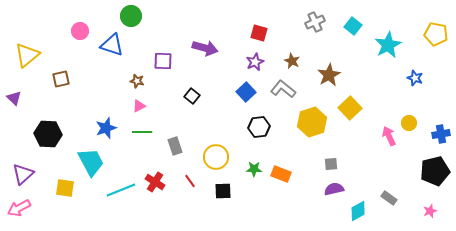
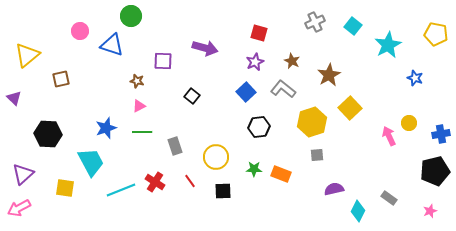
gray square at (331, 164): moved 14 px left, 9 px up
cyan diamond at (358, 211): rotated 35 degrees counterclockwise
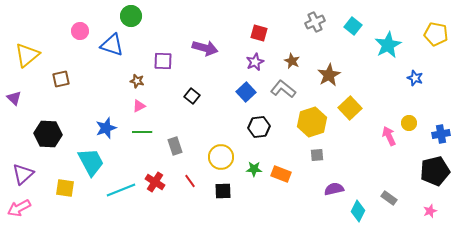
yellow circle at (216, 157): moved 5 px right
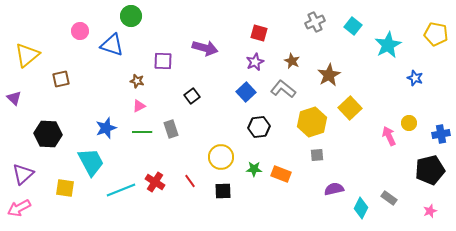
black square at (192, 96): rotated 14 degrees clockwise
gray rectangle at (175, 146): moved 4 px left, 17 px up
black pentagon at (435, 171): moved 5 px left, 1 px up
cyan diamond at (358, 211): moved 3 px right, 3 px up
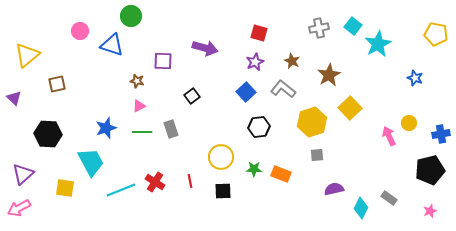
gray cross at (315, 22): moved 4 px right, 6 px down; rotated 12 degrees clockwise
cyan star at (388, 45): moved 10 px left, 1 px up
brown square at (61, 79): moved 4 px left, 5 px down
red line at (190, 181): rotated 24 degrees clockwise
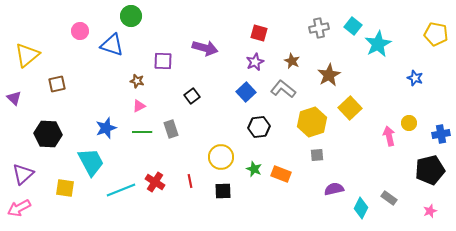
pink arrow at (389, 136): rotated 12 degrees clockwise
green star at (254, 169): rotated 21 degrees clockwise
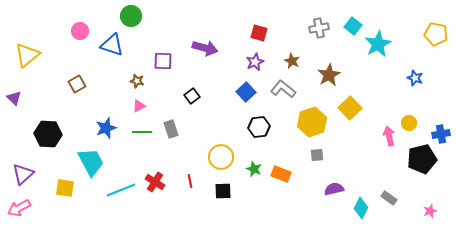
brown square at (57, 84): moved 20 px right; rotated 18 degrees counterclockwise
black pentagon at (430, 170): moved 8 px left, 11 px up
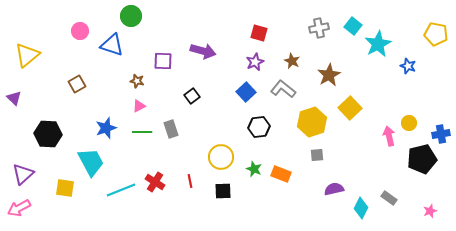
purple arrow at (205, 48): moved 2 px left, 3 px down
blue star at (415, 78): moved 7 px left, 12 px up
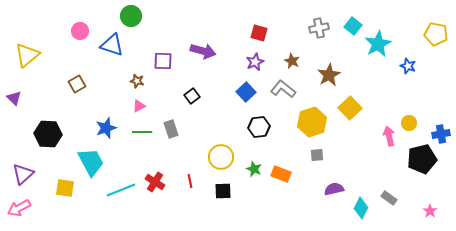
pink star at (430, 211): rotated 16 degrees counterclockwise
